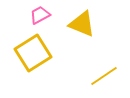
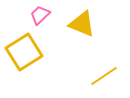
pink trapezoid: rotated 15 degrees counterclockwise
yellow square: moved 9 px left, 1 px up
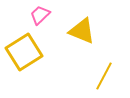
yellow triangle: moved 7 px down
yellow line: rotated 28 degrees counterclockwise
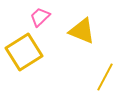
pink trapezoid: moved 2 px down
yellow line: moved 1 px right, 1 px down
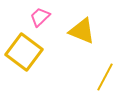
yellow square: rotated 21 degrees counterclockwise
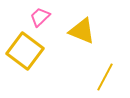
yellow square: moved 1 px right, 1 px up
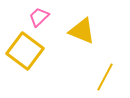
pink trapezoid: moved 1 px left
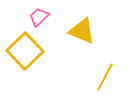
yellow square: rotated 9 degrees clockwise
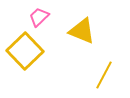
yellow line: moved 1 px left, 2 px up
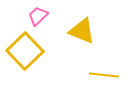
pink trapezoid: moved 1 px left, 1 px up
yellow line: rotated 68 degrees clockwise
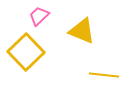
pink trapezoid: moved 1 px right
yellow square: moved 1 px right, 1 px down
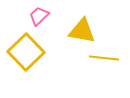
yellow triangle: rotated 12 degrees counterclockwise
yellow line: moved 17 px up
